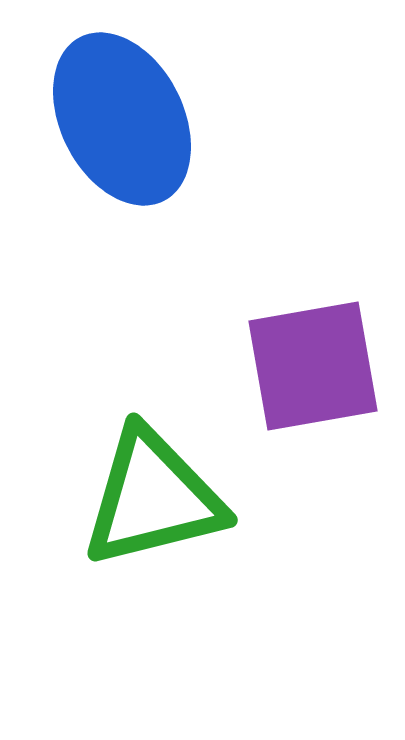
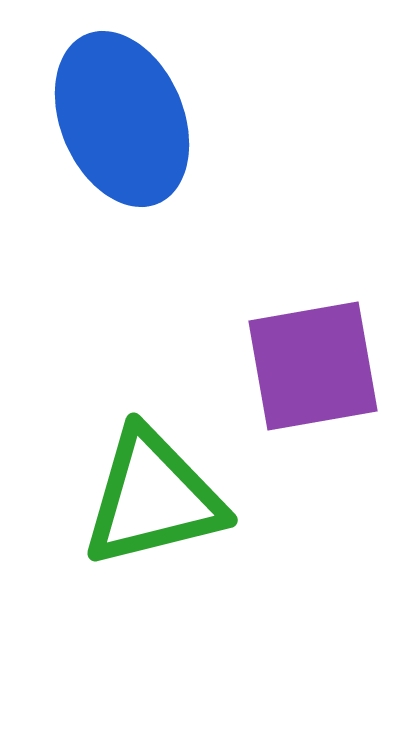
blue ellipse: rotated 4 degrees clockwise
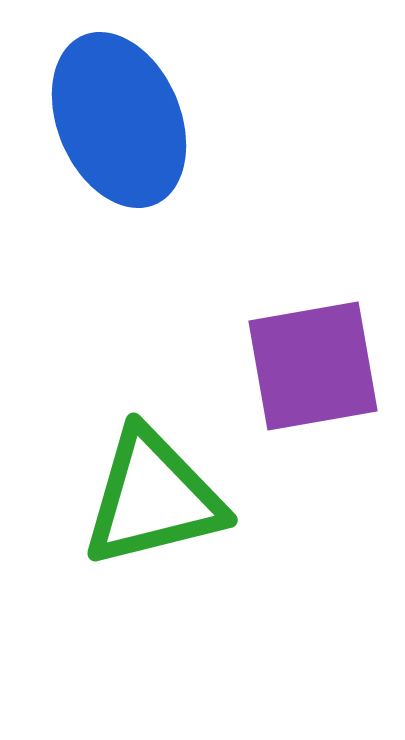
blue ellipse: moved 3 px left, 1 px down
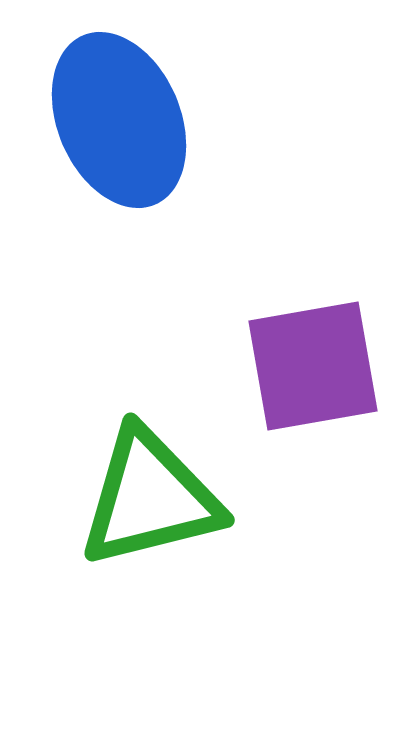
green triangle: moved 3 px left
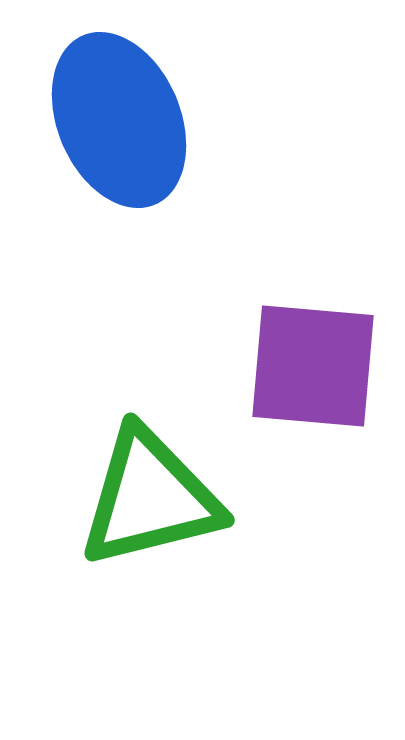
purple square: rotated 15 degrees clockwise
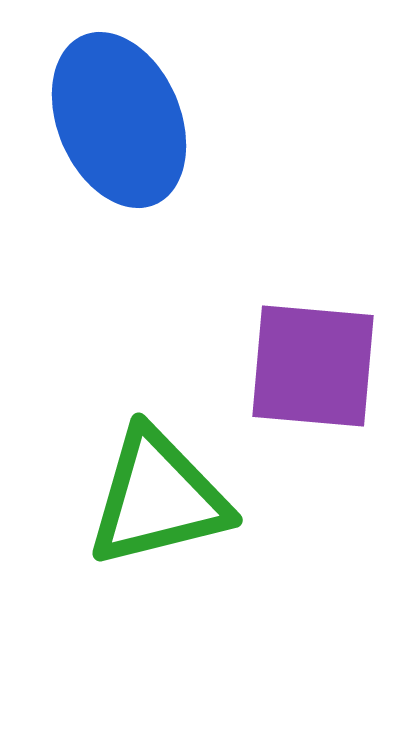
green triangle: moved 8 px right
